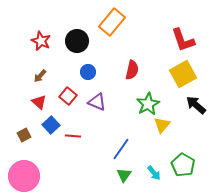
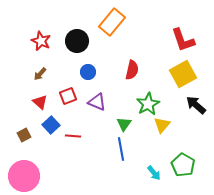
brown arrow: moved 2 px up
red square: rotated 30 degrees clockwise
red triangle: moved 1 px right
blue line: rotated 45 degrees counterclockwise
green triangle: moved 51 px up
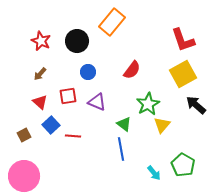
red semicircle: rotated 24 degrees clockwise
red square: rotated 12 degrees clockwise
green triangle: rotated 28 degrees counterclockwise
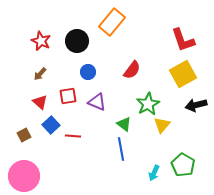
black arrow: rotated 55 degrees counterclockwise
cyan arrow: rotated 63 degrees clockwise
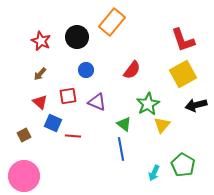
black circle: moved 4 px up
blue circle: moved 2 px left, 2 px up
blue square: moved 2 px right, 2 px up; rotated 24 degrees counterclockwise
